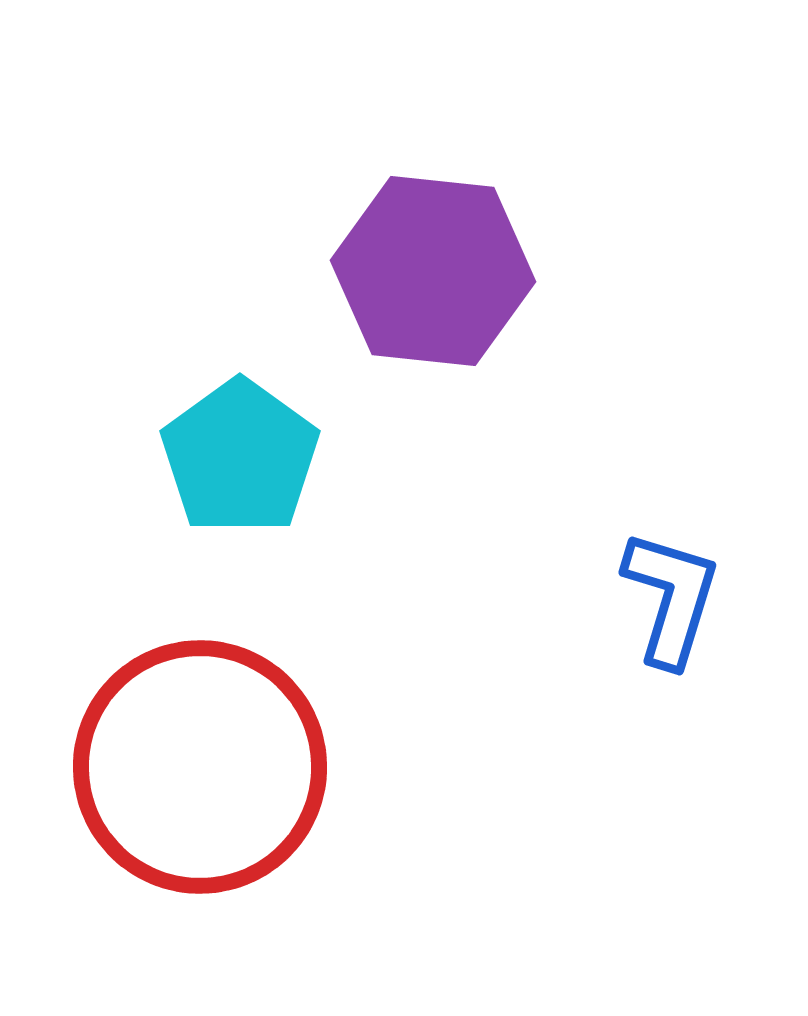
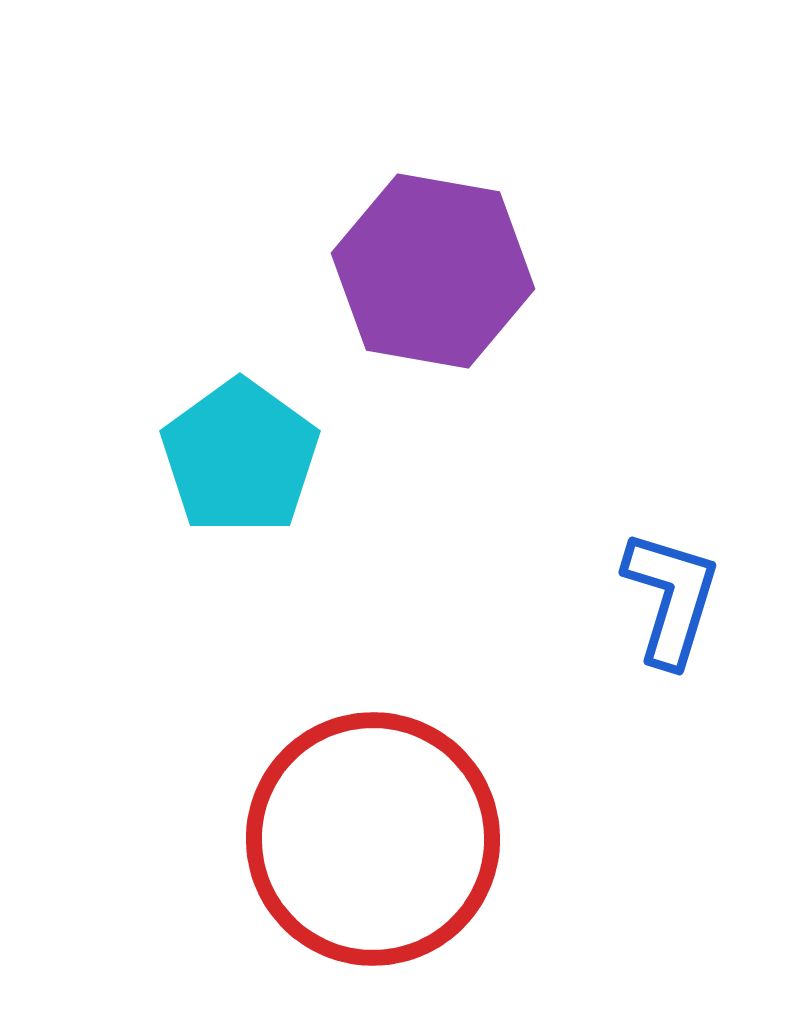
purple hexagon: rotated 4 degrees clockwise
red circle: moved 173 px right, 72 px down
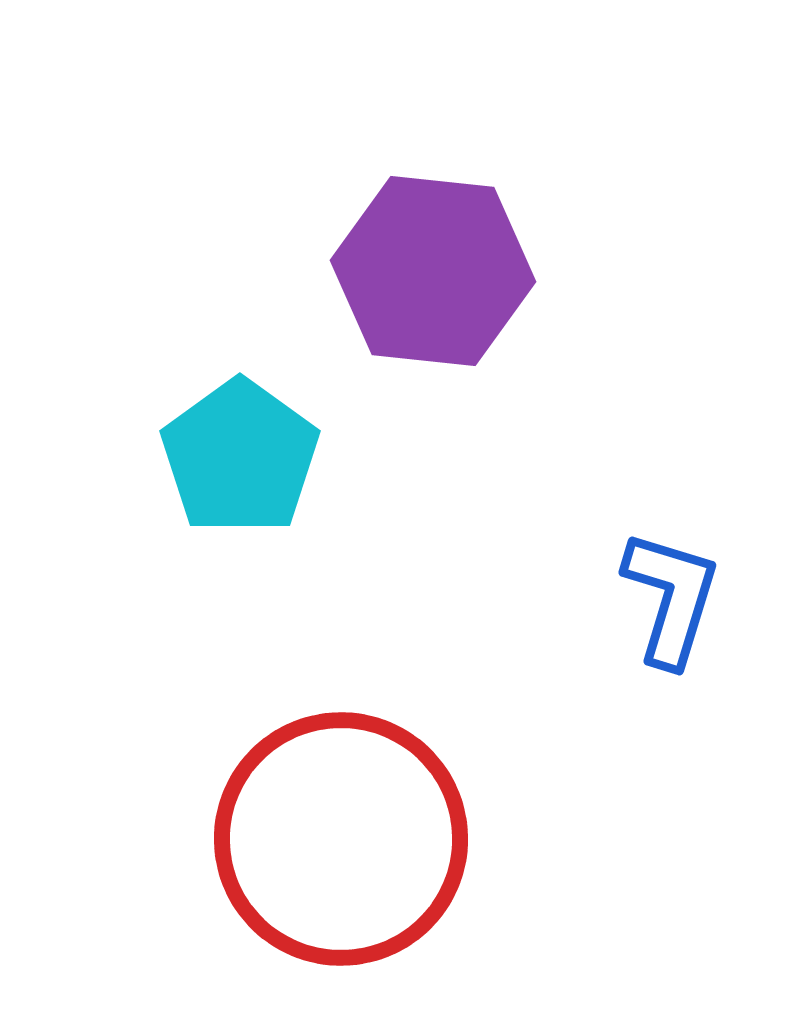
purple hexagon: rotated 4 degrees counterclockwise
red circle: moved 32 px left
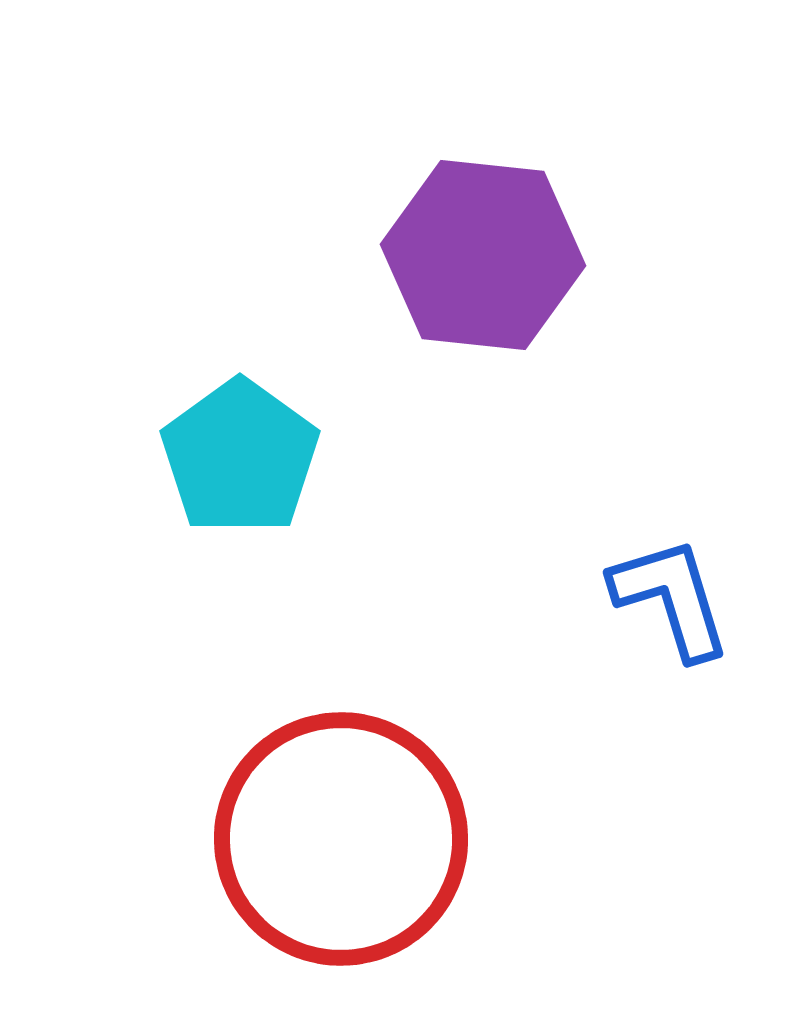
purple hexagon: moved 50 px right, 16 px up
blue L-shape: rotated 34 degrees counterclockwise
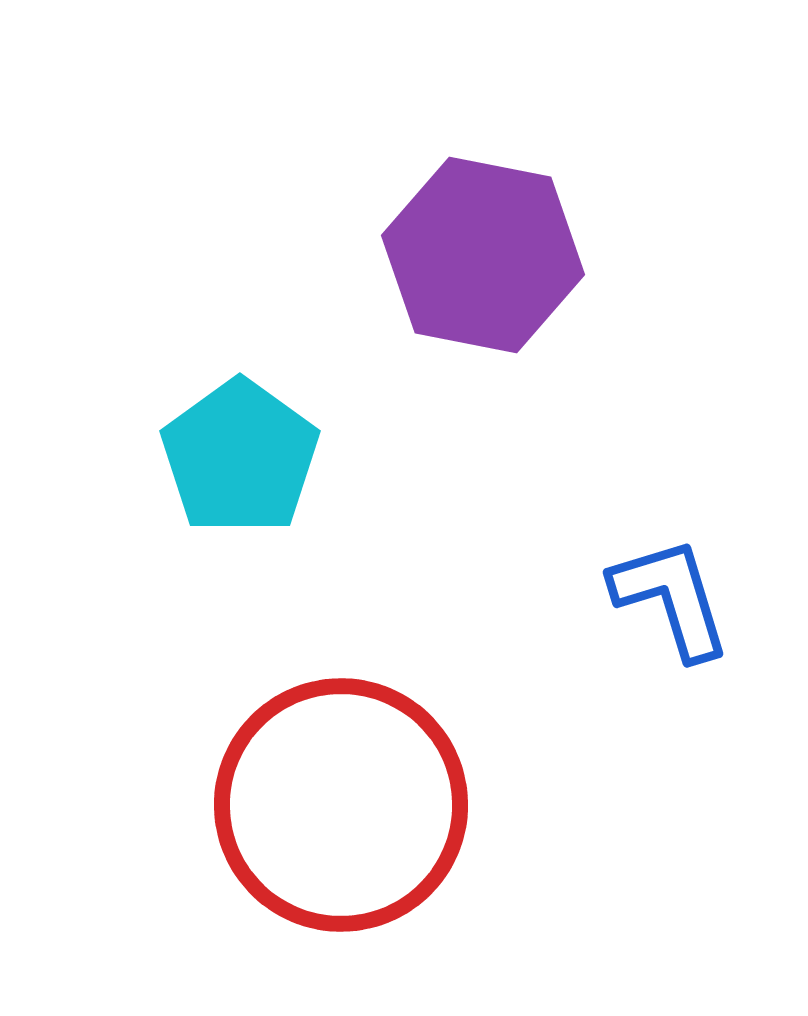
purple hexagon: rotated 5 degrees clockwise
red circle: moved 34 px up
